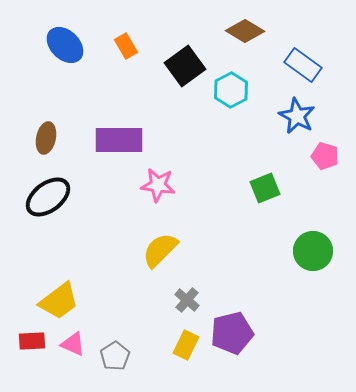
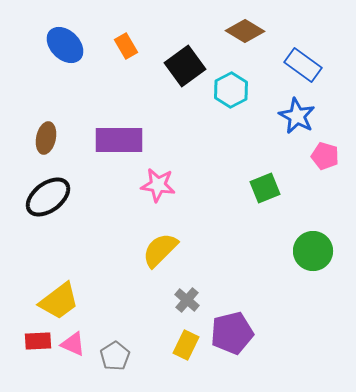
red rectangle: moved 6 px right
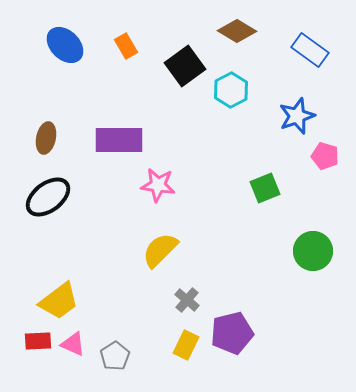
brown diamond: moved 8 px left
blue rectangle: moved 7 px right, 15 px up
blue star: rotated 24 degrees clockwise
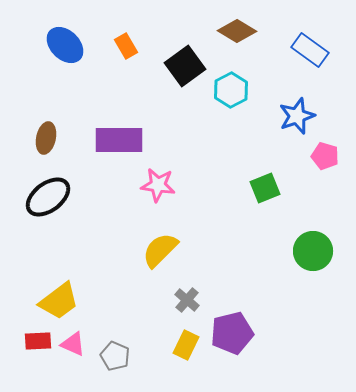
gray pentagon: rotated 16 degrees counterclockwise
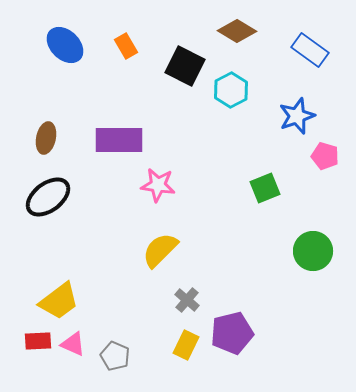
black square: rotated 27 degrees counterclockwise
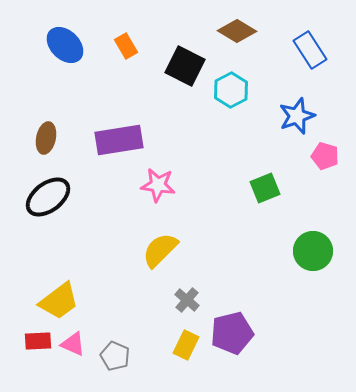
blue rectangle: rotated 21 degrees clockwise
purple rectangle: rotated 9 degrees counterclockwise
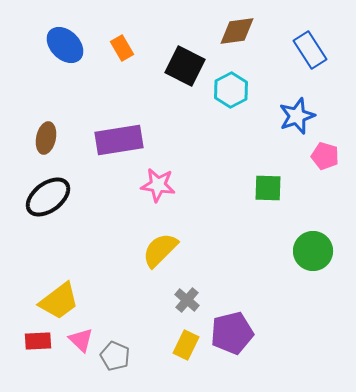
brown diamond: rotated 39 degrees counterclockwise
orange rectangle: moved 4 px left, 2 px down
green square: moved 3 px right; rotated 24 degrees clockwise
pink triangle: moved 8 px right, 4 px up; rotated 20 degrees clockwise
